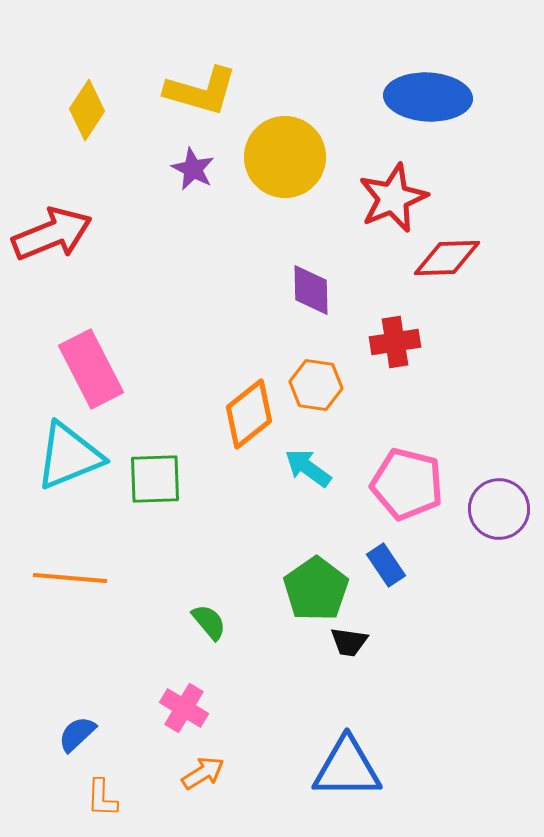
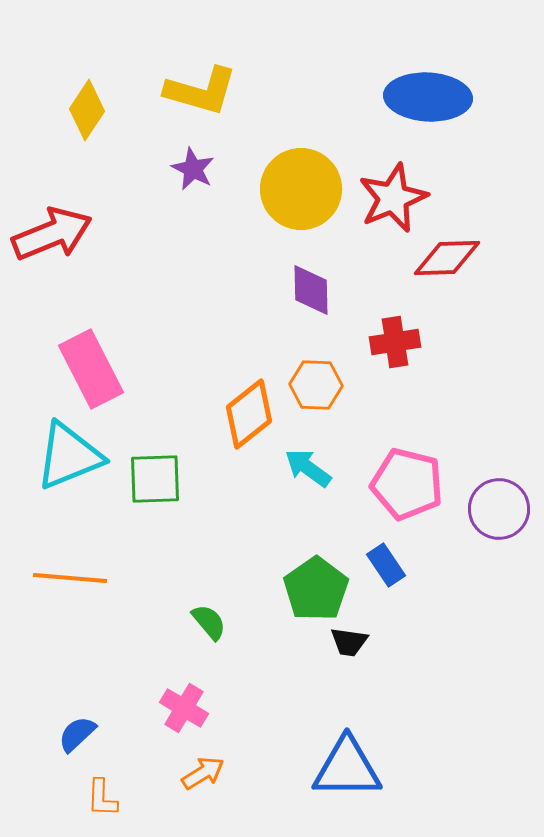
yellow circle: moved 16 px right, 32 px down
orange hexagon: rotated 6 degrees counterclockwise
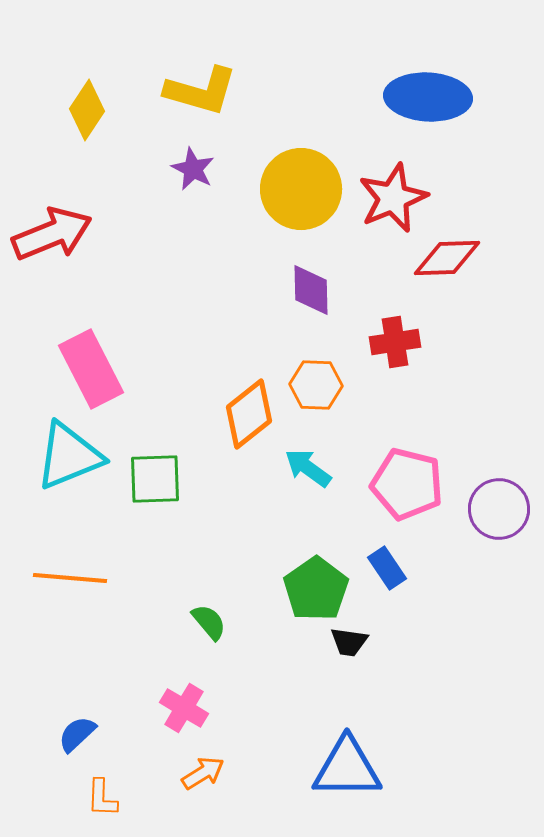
blue rectangle: moved 1 px right, 3 px down
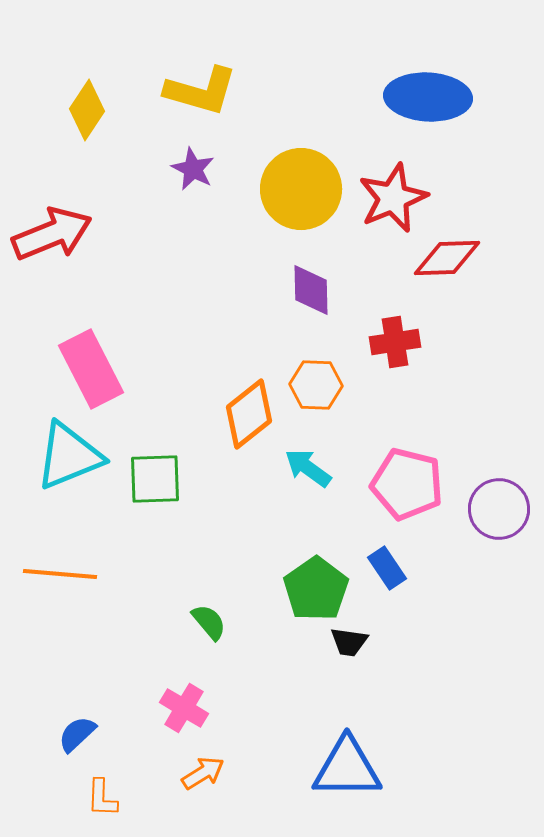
orange line: moved 10 px left, 4 px up
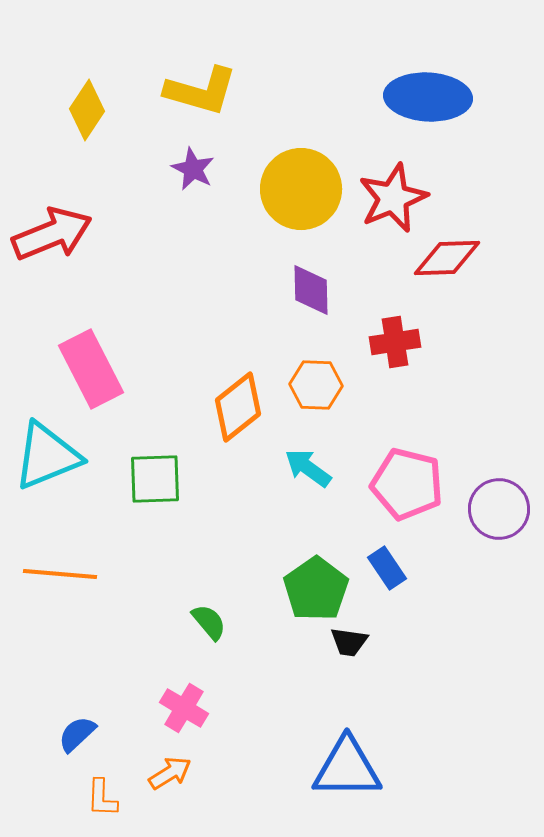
orange diamond: moved 11 px left, 7 px up
cyan triangle: moved 22 px left
orange arrow: moved 33 px left
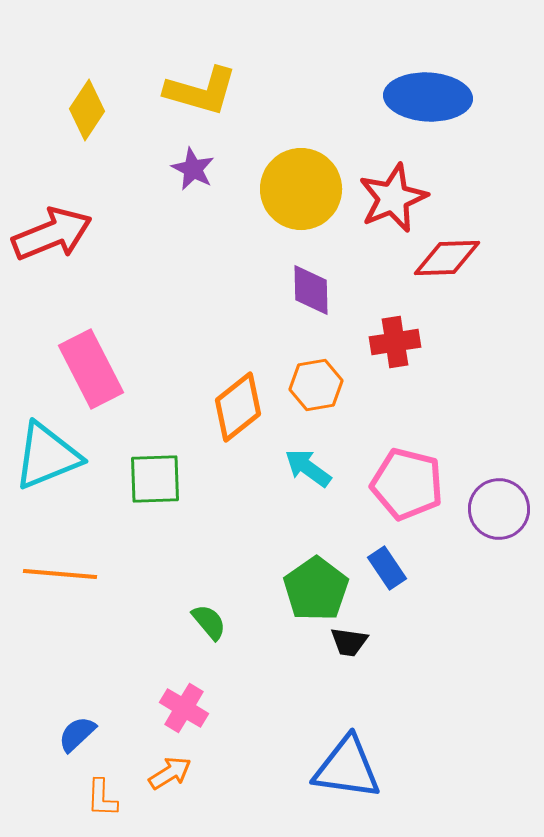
orange hexagon: rotated 12 degrees counterclockwise
blue triangle: rotated 8 degrees clockwise
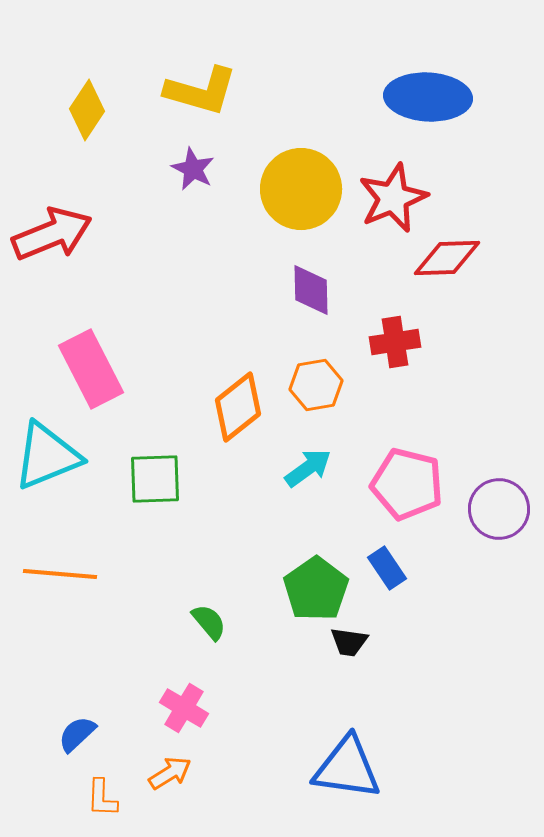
cyan arrow: rotated 108 degrees clockwise
